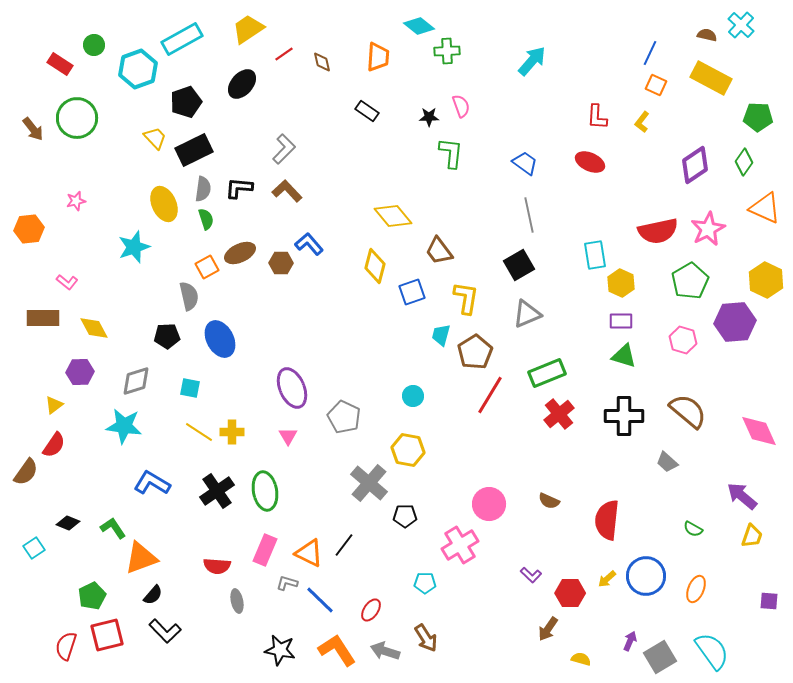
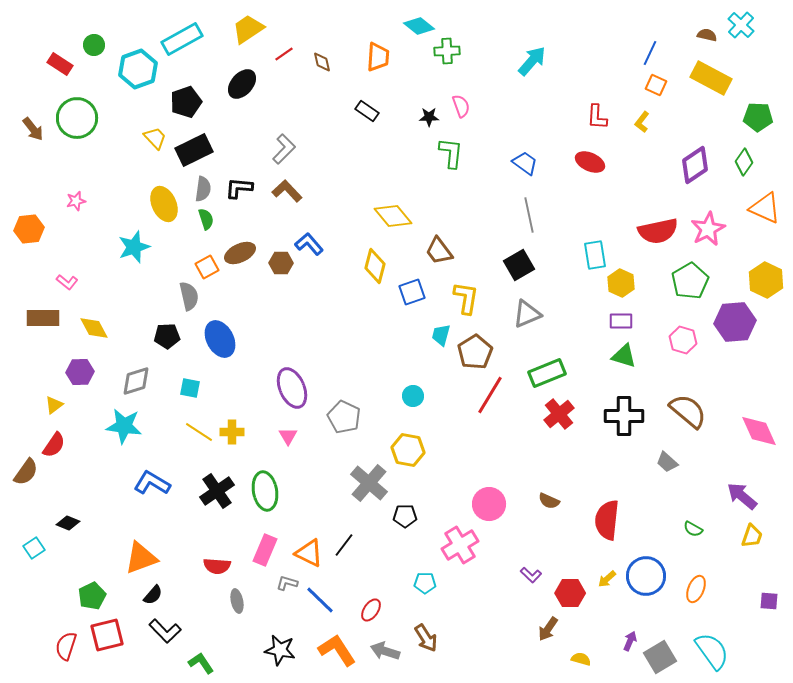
green L-shape at (113, 528): moved 88 px right, 135 px down
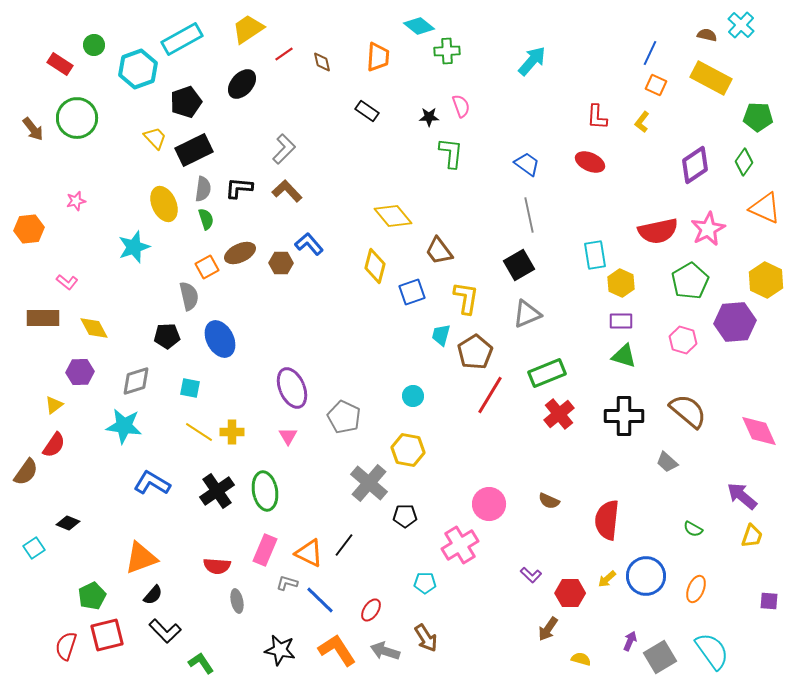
blue trapezoid at (525, 163): moved 2 px right, 1 px down
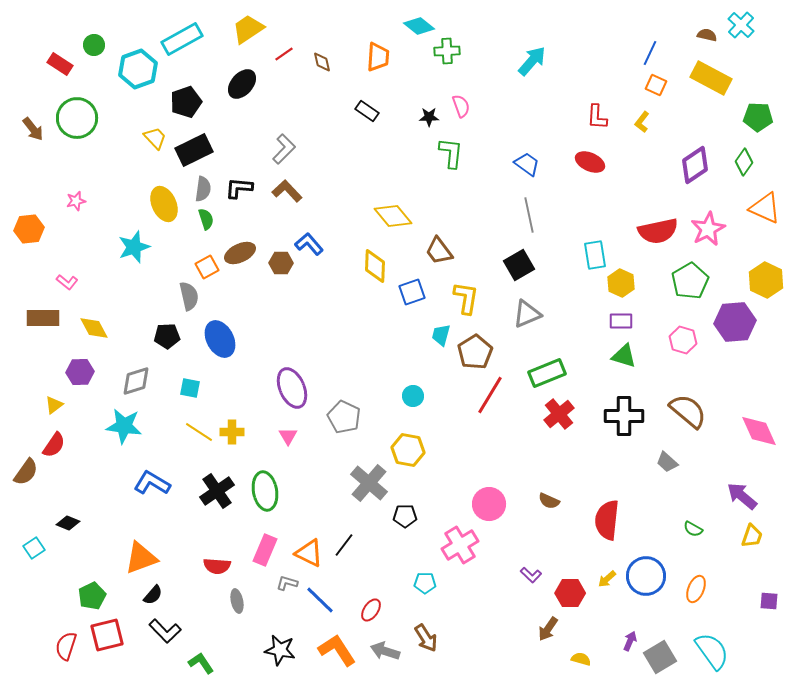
yellow diamond at (375, 266): rotated 12 degrees counterclockwise
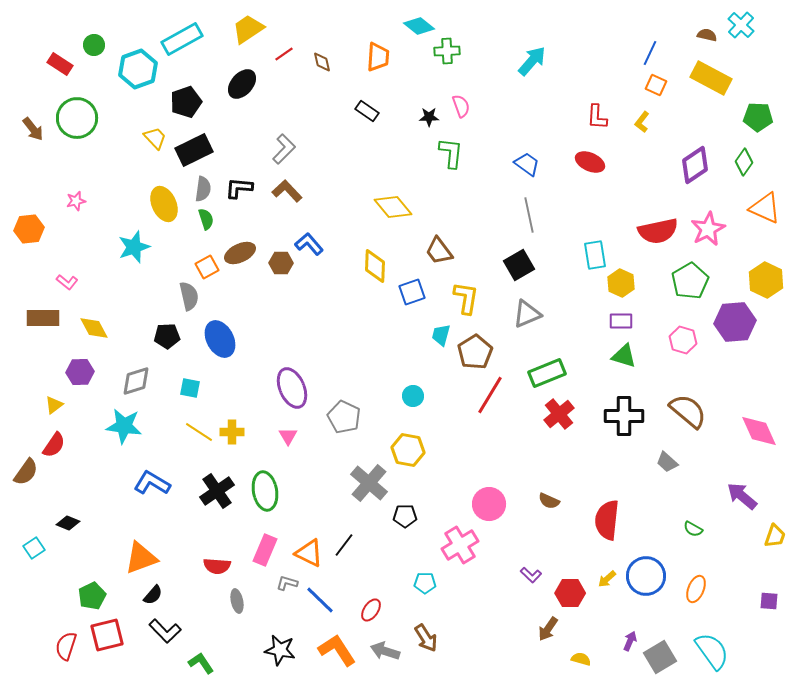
yellow diamond at (393, 216): moved 9 px up
yellow trapezoid at (752, 536): moved 23 px right
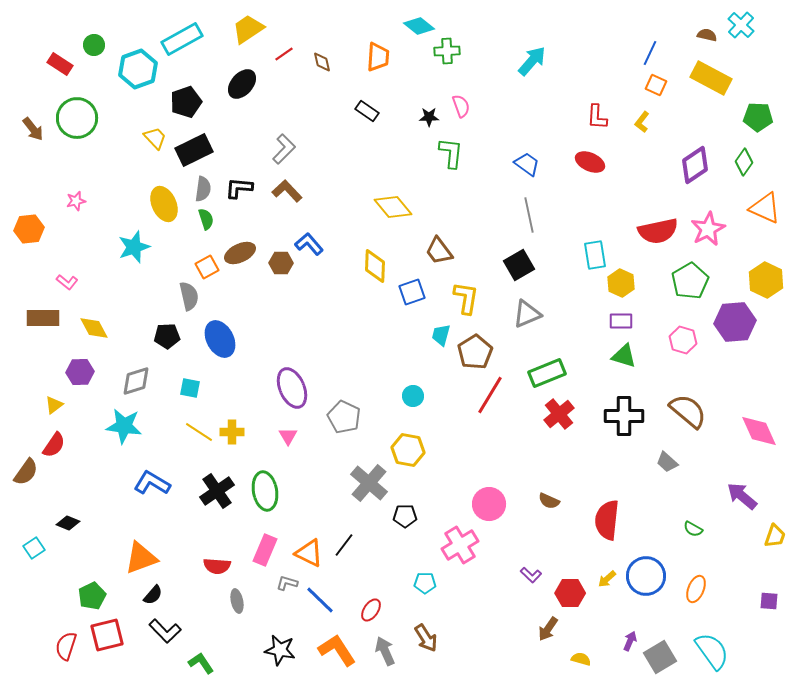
gray arrow at (385, 651): rotated 48 degrees clockwise
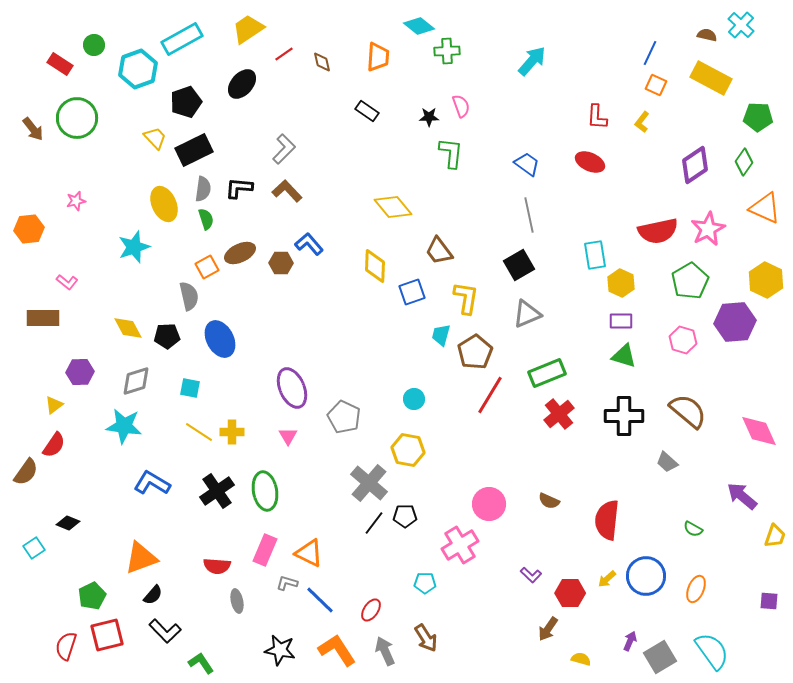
yellow diamond at (94, 328): moved 34 px right
cyan circle at (413, 396): moved 1 px right, 3 px down
black line at (344, 545): moved 30 px right, 22 px up
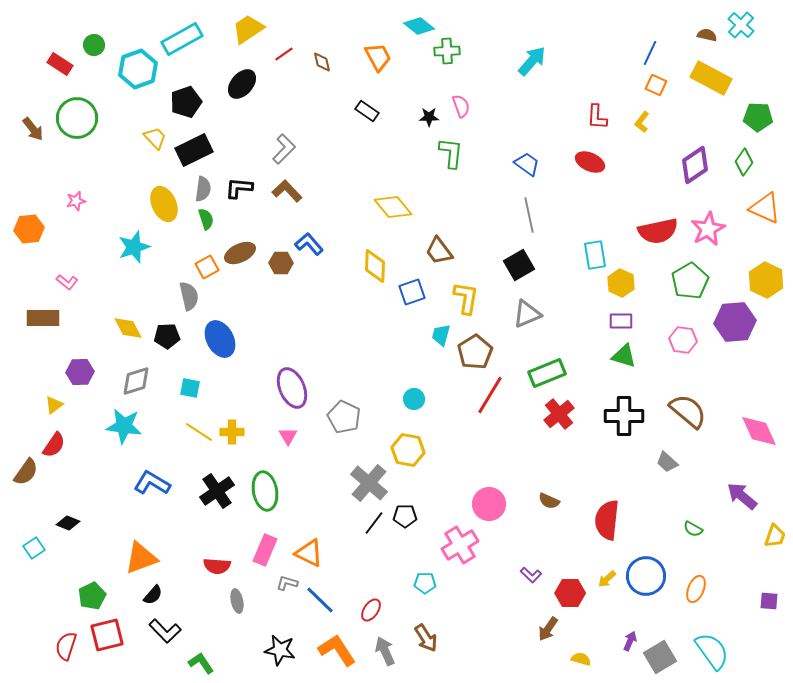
orange trapezoid at (378, 57): rotated 32 degrees counterclockwise
pink hexagon at (683, 340): rotated 8 degrees counterclockwise
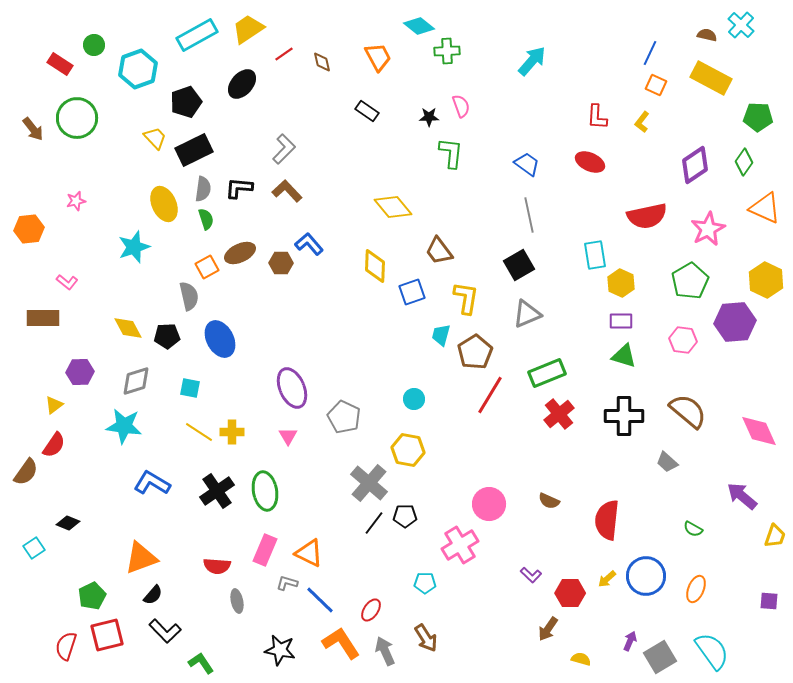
cyan rectangle at (182, 39): moved 15 px right, 4 px up
red semicircle at (658, 231): moved 11 px left, 15 px up
orange L-shape at (337, 650): moved 4 px right, 7 px up
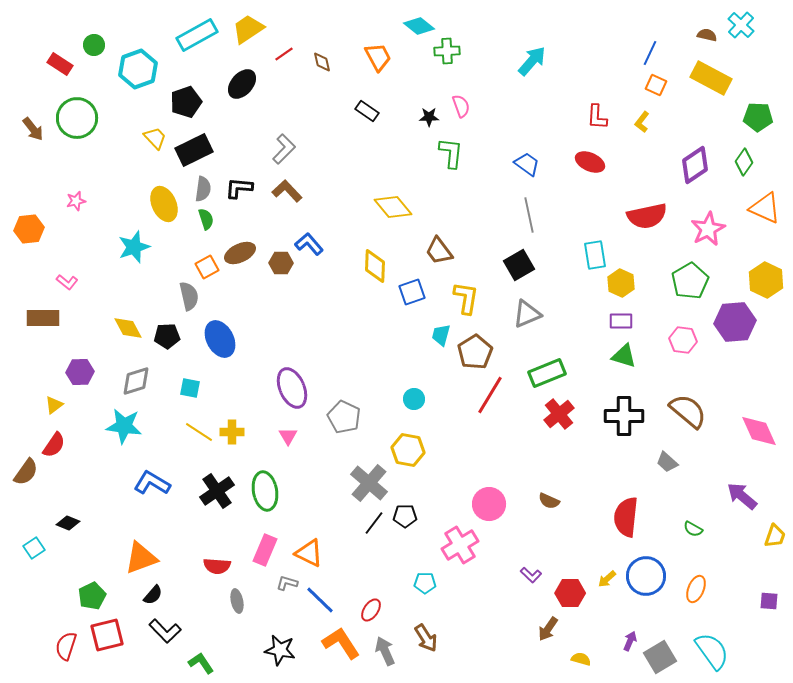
red semicircle at (607, 520): moved 19 px right, 3 px up
